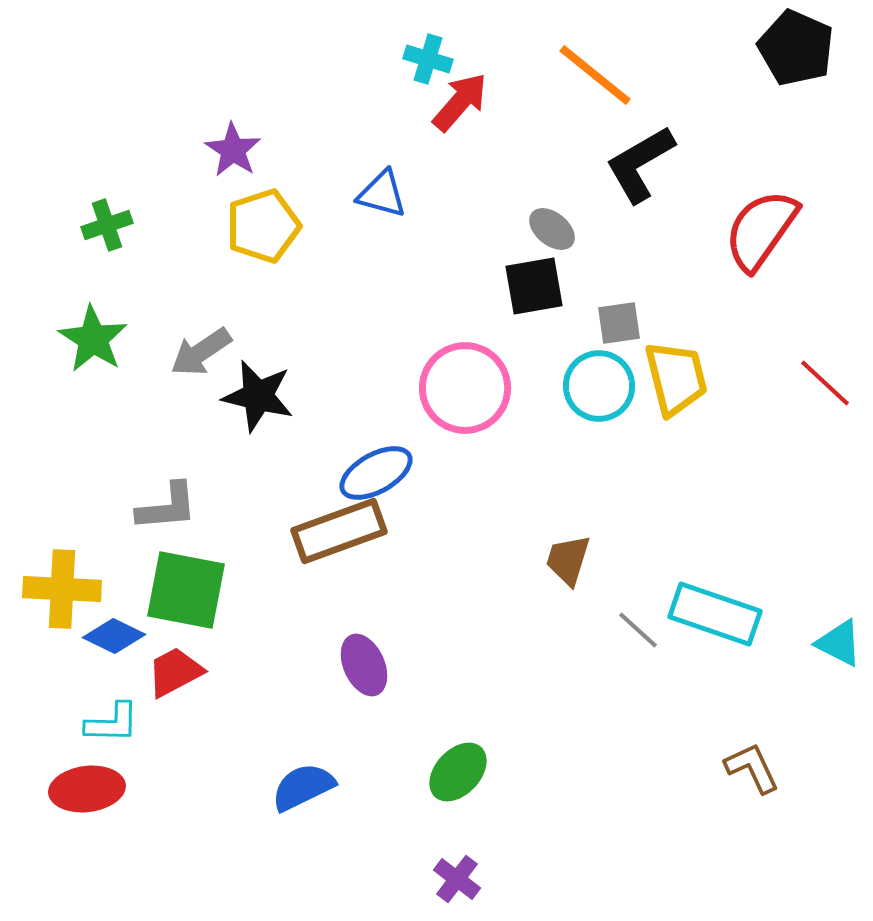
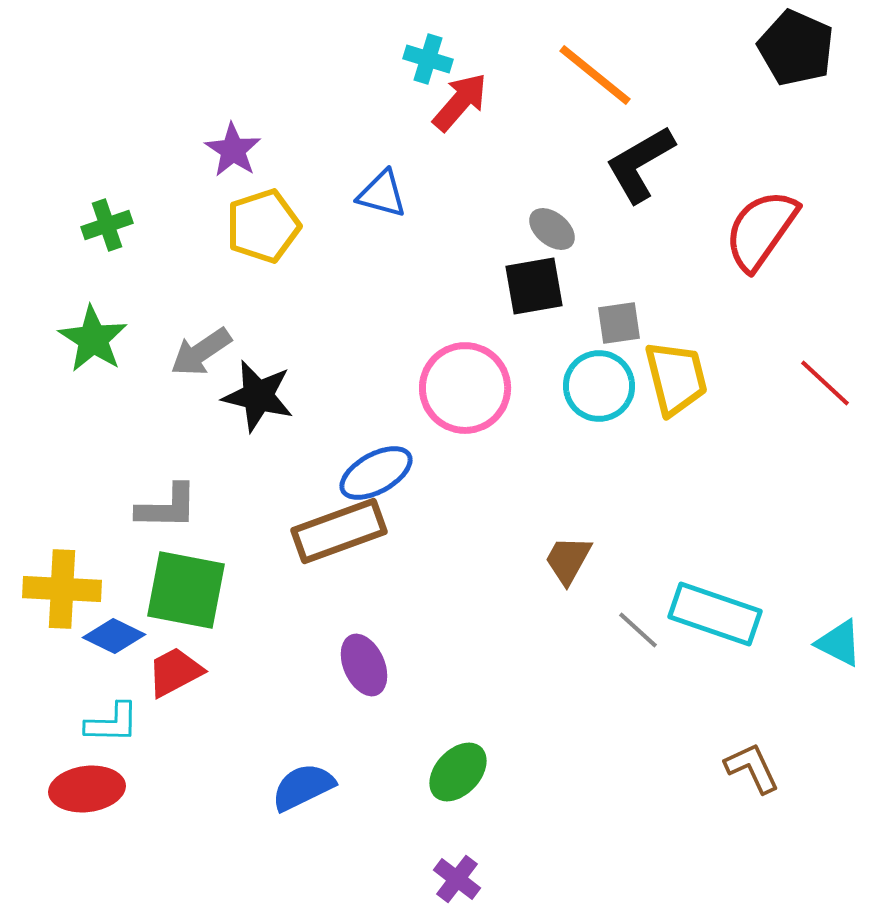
gray L-shape: rotated 6 degrees clockwise
brown trapezoid: rotated 12 degrees clockwise
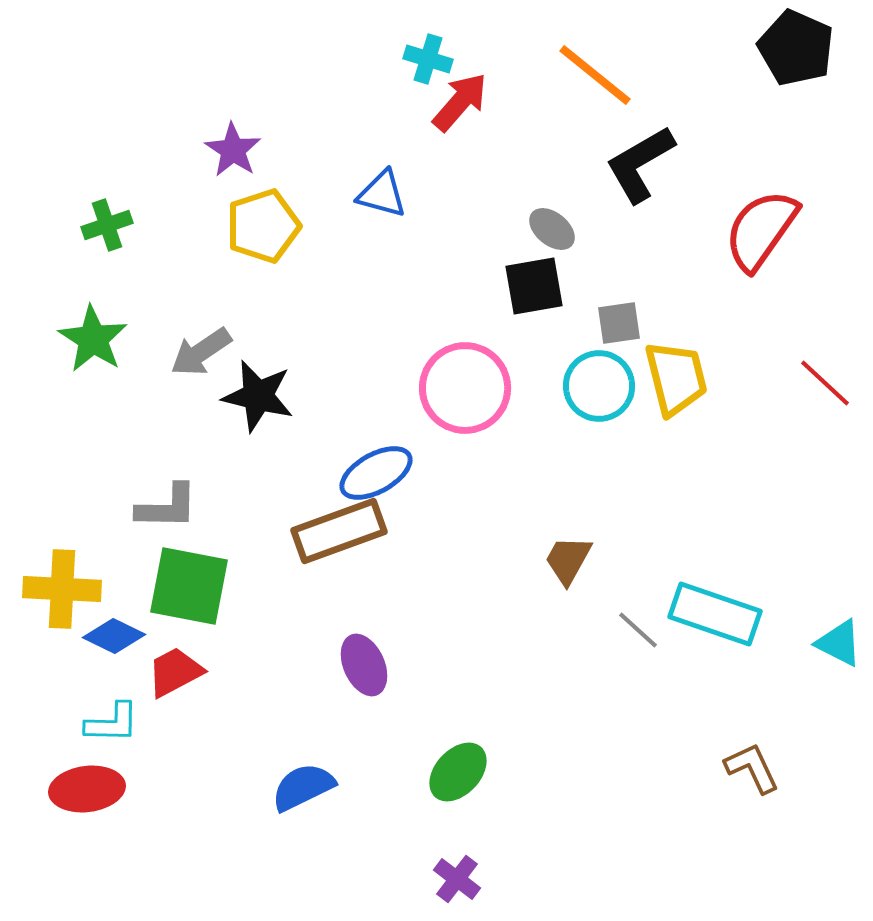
green square: moved 3 px right, 4 px up
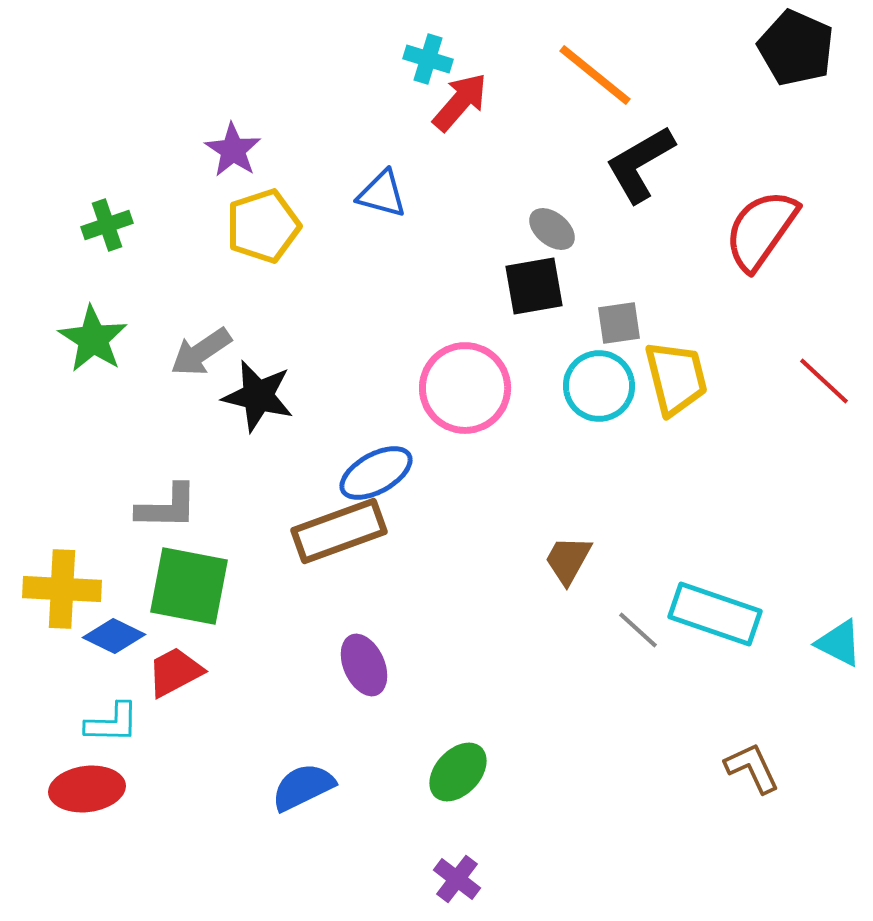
red line: moved 1 px left, 2 px up
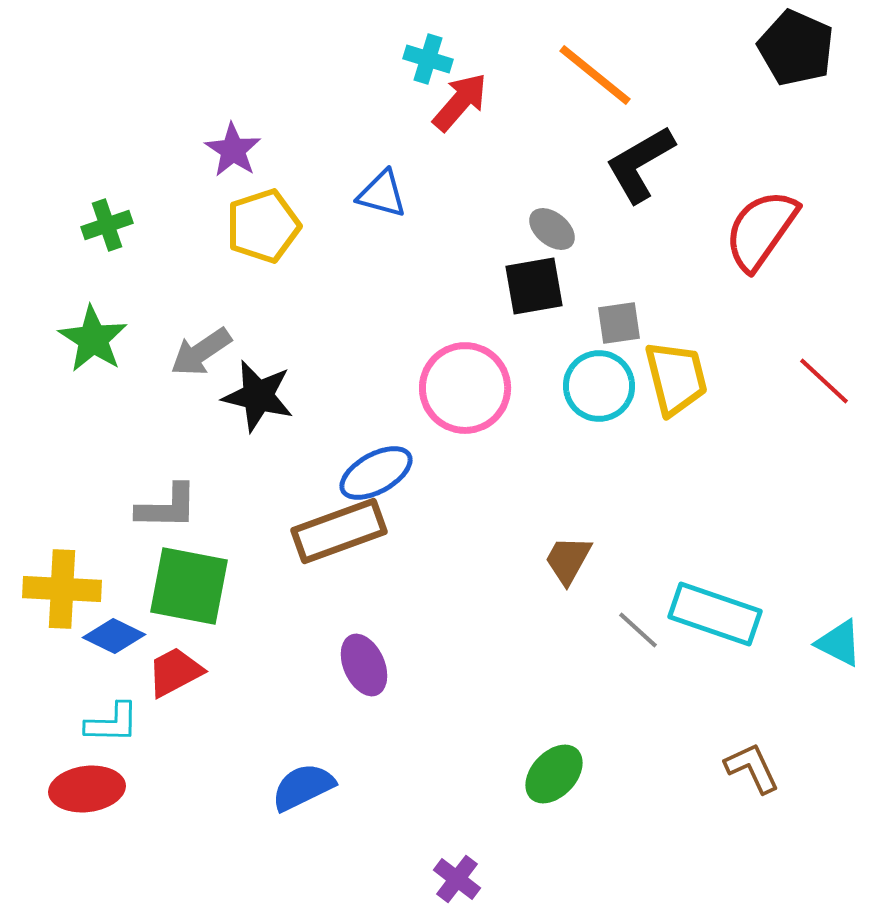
green ellipse: moved 96 px right, 2 px down
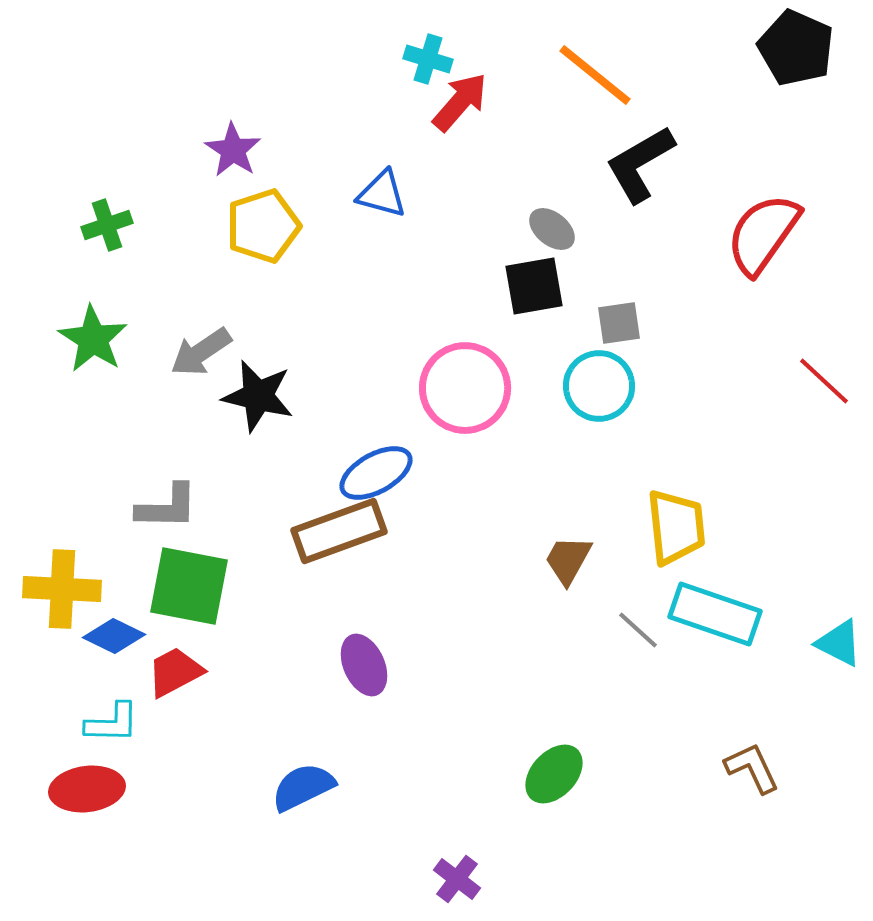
red semicircle: moved 2 px right, 4 px down
yellow trapezoid: moved 149 px down; rotated 8 degrees clockwise
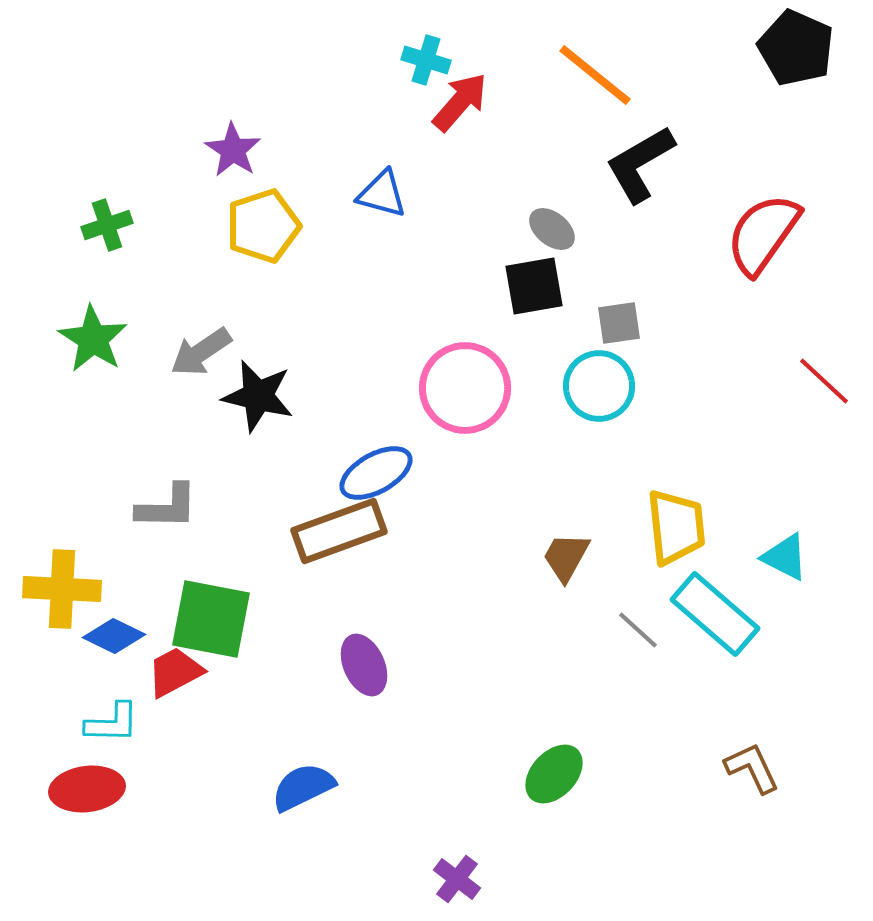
cyan cross: moved 2 px left, 1 px down
brown trapezoid: moved 2 px left, 3 px up
green square: moved 22 px right, 33 px down
cyan rectangle: rotated 22 degrees clockwise
cyan triangle: moved 54 px left, 86 px up
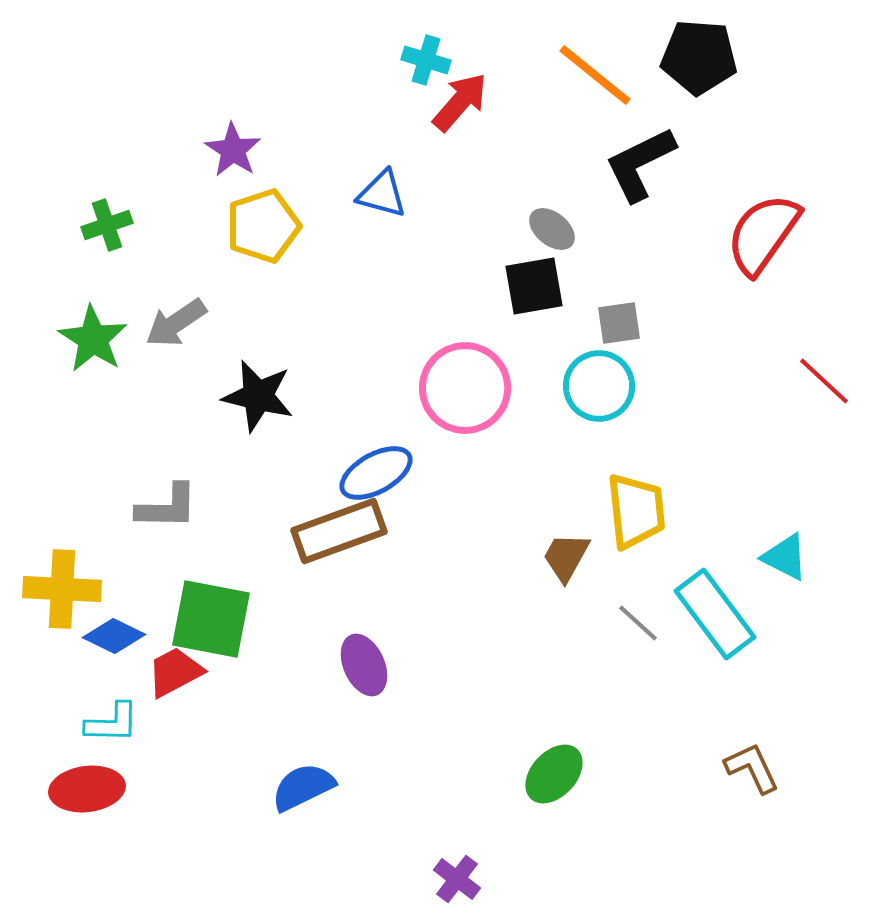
black pentagon: moved 97 px left, 9 px down; rotated 20 degrees counterclockwise
black L-shape: rotated 4 degrees clockwise
gray arrow: moved 25 px left, 29 px up
yellow trapezoid: moved 40 px left, 16 px up
cyan rectangle: rotated 12 degrees clockwise
gray line: moved 7 px up
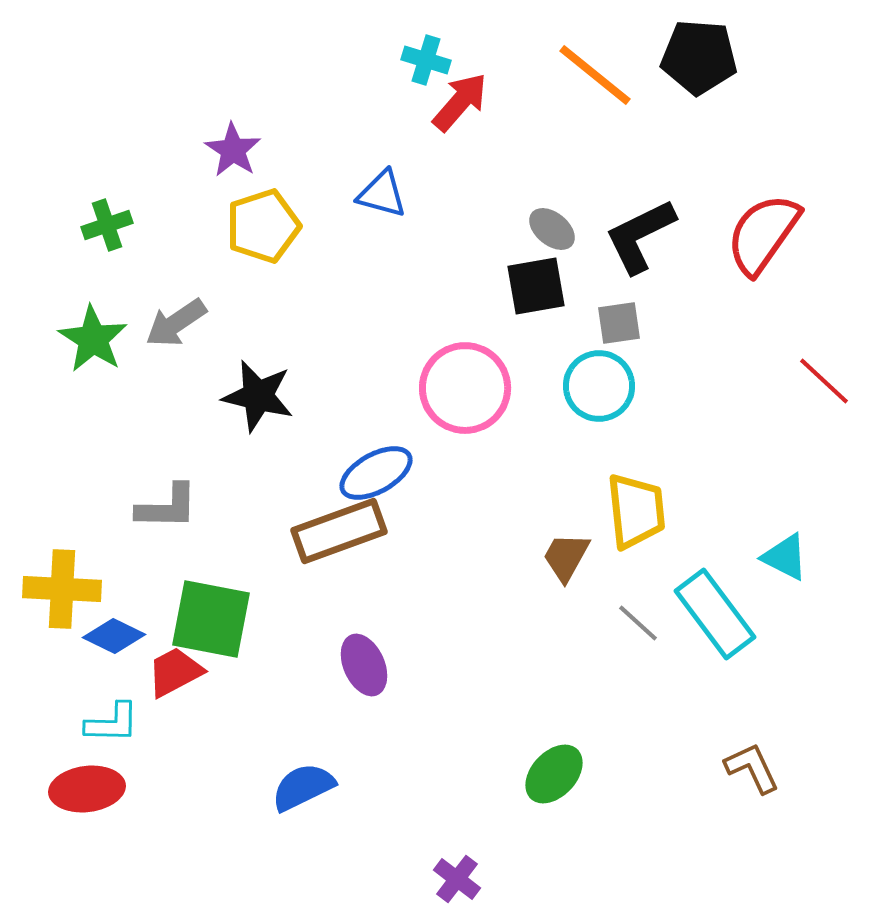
black L-shape: moved 72 px down
black square: moved 2 px right
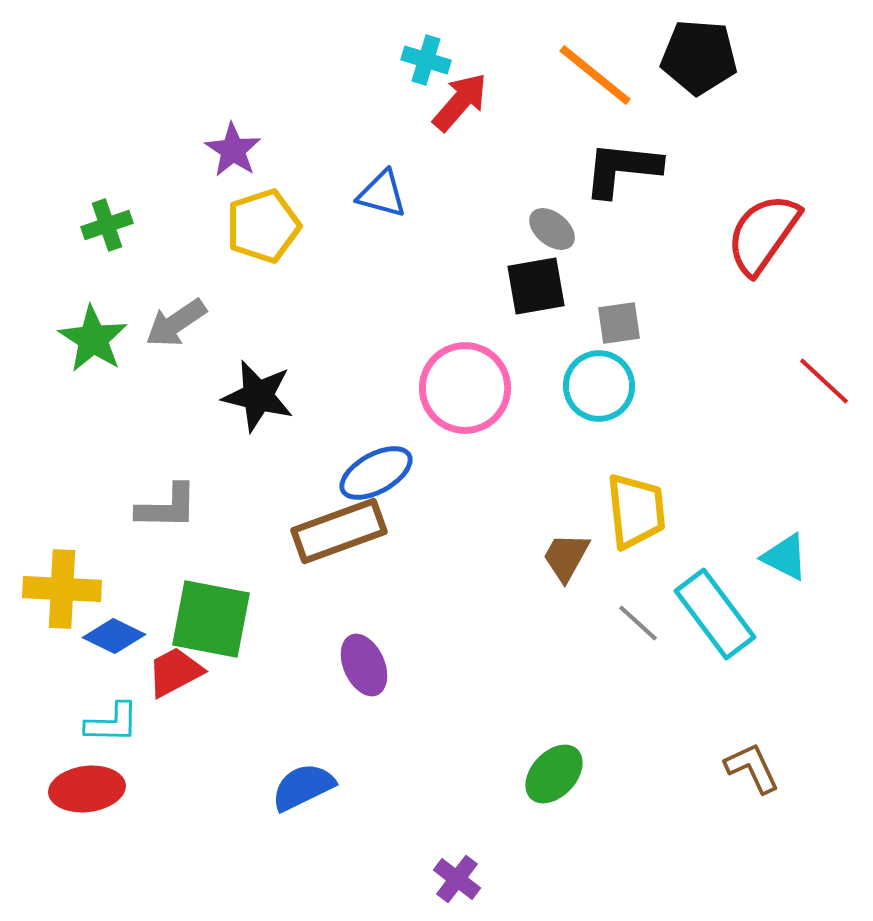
black L-shape: moved 18 px left, 67 px up; rotated 32 degrees clockwise
